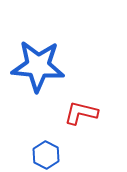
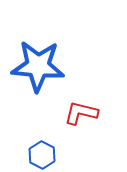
blue hexagon: moved 4 px left
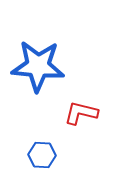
blue hexagon: rotated 24 degrees counterclockwise
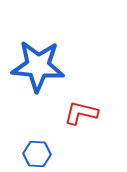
blue hexagon: moved 5 px left, 1 px up
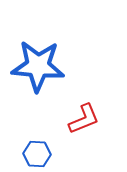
red L-shape: moved 3 px right, 6 px down; rotated 144 degrees clockwise
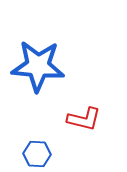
red L-shape: rotated 36 degrees clockwise
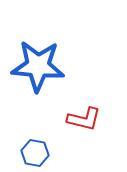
blue hexagon: moved 2 px left, 1 px up; rotated 8 degrees clockwise
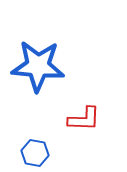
red L-shape: rotated 12 degrees counterclockwise
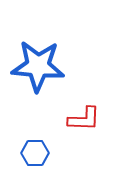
blue hexagon: rotated 12 degrees counterclockwise
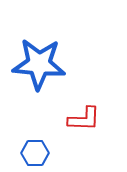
blue star: moved 1 px right, 2 px up
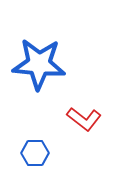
red L-shape: rotated 36 degrees clockwise
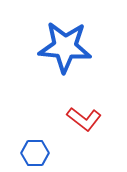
blue star: moved 26 px right, 17 px up
